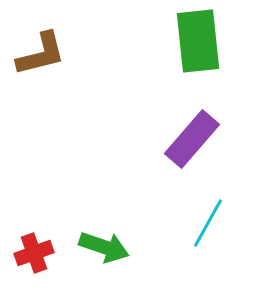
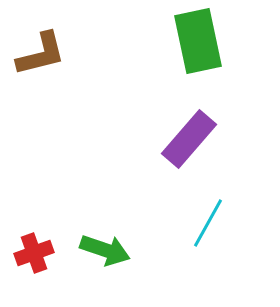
green rectangle: rotated 6 degrees counterclockwise
purple rectangle: moved 3 px left
green arrow: moved 1 px right, 3 px down
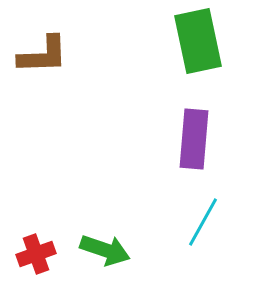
brown L-shape: moved 2 px right, 1 px down; rotated 12 degrees clockwise
purple rectangle: moved 5 px right; rotated 36 degrees counterclockwise
cyan line: moved 5 px left, 1 px up
red cross: moved 2 px right, 1 px down
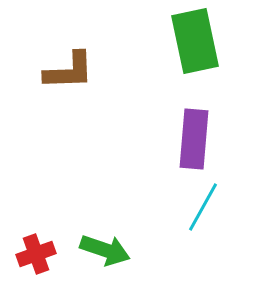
green rectangle: moved 3 px left
brown L-shape: moved 26 px right, 16 px down
cyan line: moved 15 px up
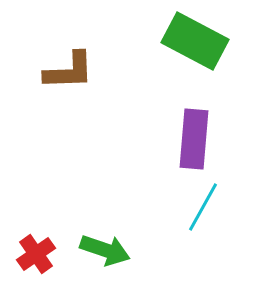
green rectangle: rotated 50 degrees counterclockwise
red cross: rotated 15 degrees counterclockwise
